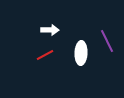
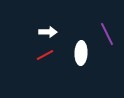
white arrow: moved 2 px left, 2 px down
purple line: moved 7 px up
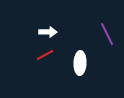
white ellipse: moved 1 px left, 10 px down
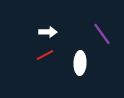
purple line: moved 5 px left; rotated 10 degrees counterclockwise
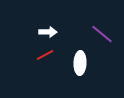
purple line: rotated 15 degrees counterclockwise
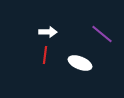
red line: rotated 54 degrees counterclockwise
white ellipse: rotated 70 degrees counterclockwise
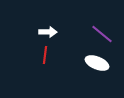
white ellipse: moved 17 px right
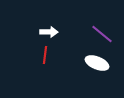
white arrow: moved 1 px right
